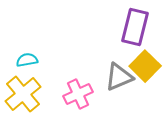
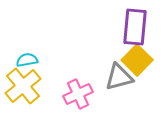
purple rectangle: rotated 9 degrees counterclockwise
yellow square: moved 8 px left, 6 px up
gray triangle: rotated 8 degrees clockwise
yellow cross: moved 8 px up
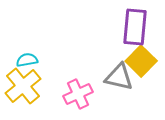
yellow square: moved 4 px right, 1 px down
gray triangle: rotated 28 degrees clockwise
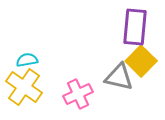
yellow cross: moved 1 px right, 1 px down; rotated 15 degrees counterclockwise
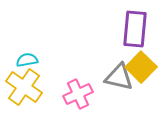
purple rectangle: moved 2 px down
yellow square: moved 6 px down
